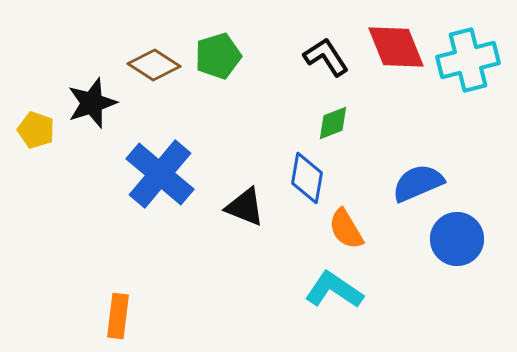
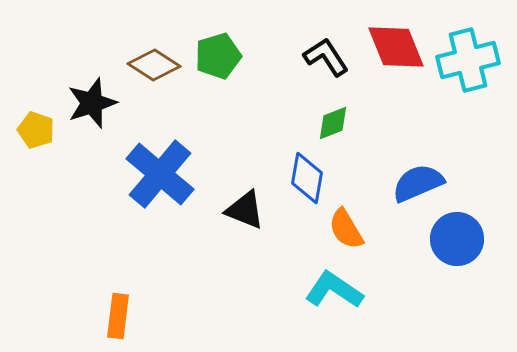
black triangle: moved 3 px down
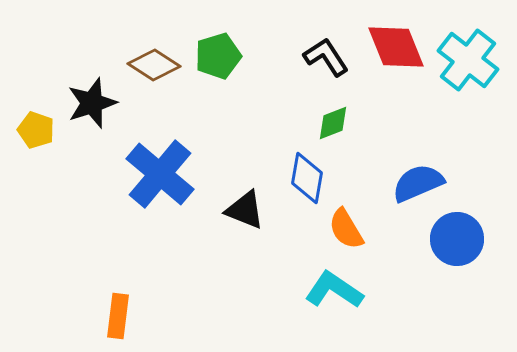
cyan cross: rotated 38 degrees counterclockwise
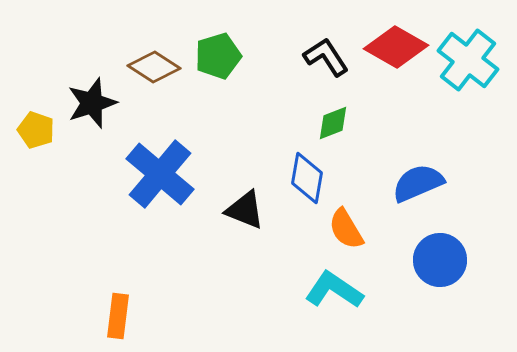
red diamond: rotated 38 degrees counterclockwise
brown diamond: moved 2 px down
blue circle: moved 17 px left, 21 px down
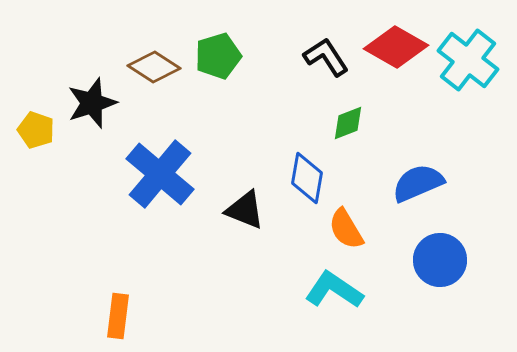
green diamond: moved 15 px right
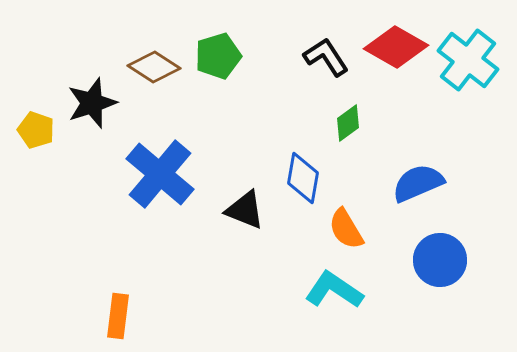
green diamond: rotated 15 degrees counterclockwise
blue diamond: moved 4 px left
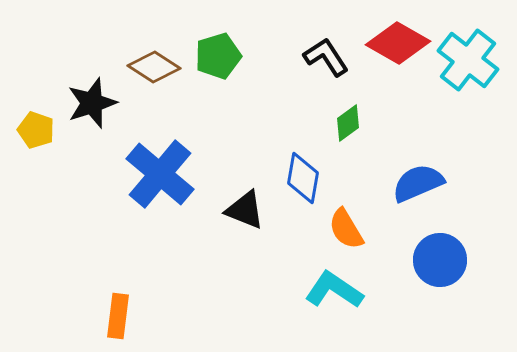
red diamond: moved 2 px right, 4 px up
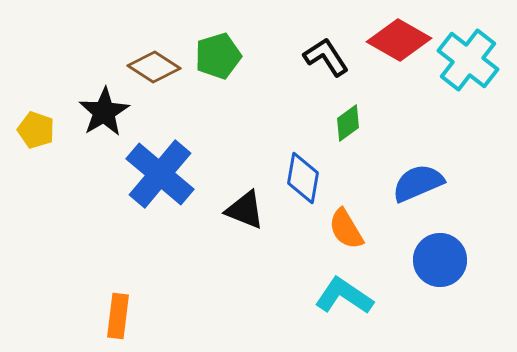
red diamond: moved 1 px right, 3 px up
black star: moved 12 px right, 9 px down; rotated 12 degrees counterclockwise
cyan L-shape: moved 10 px right, 6 px down
